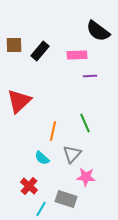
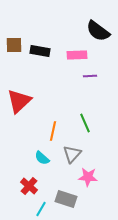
black rectangle: rotated 60 degrees clockwise
pink star: moved 2 px right
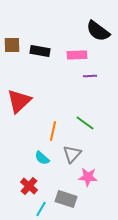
brown square: moved 2 px left
green line: rotated 30 degrees counterclockwise
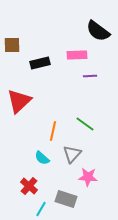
black rectangle: moved 12 px down; rotated 24 degrees counterclockwise
green line: moved 1 px down
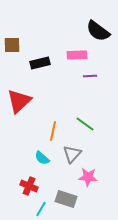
red cross: rotated 18 degrees counterclockwise
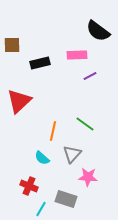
purple line: rotated 24 degrees counterclockwise
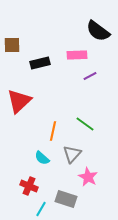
pink star: rotated 24 degrees clockwise
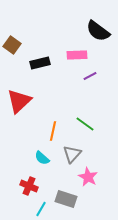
brown square: rotated 36 degrees clockwise
